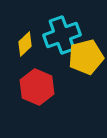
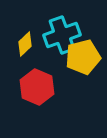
yellow pentagon: moved 3 px left
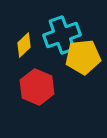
yellow diamond: moved 1 px left, 1 px down
yellow pentagon: rotated 8 degrees clockwise
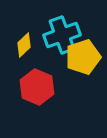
yellow pentagon: rotated 12 degrees counterclockwise
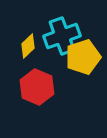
cyan cross: moved 1 px down
yellow diamond: moved 4 px right, 1 px down
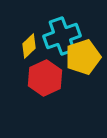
yellow diamond: moved 1 px right
red hexagon: moved 8 px right, 9 px up; rotated 12 degrees clockwise
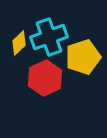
cyan cross: moved 13 px left, 1 px down
yellow diamond: moved 10 px left, 3 px up
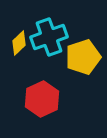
red hexagon: moved 3 px left, 21 px down
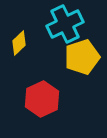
cyan cross: moved 16 px right, 13 px up; rotated 6 degrees counterclockwise
yellow pentagon: moved 1 px left
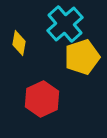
cyan cross: rotated 15 degrees counterclockwise
yellow diamond: rotated 35 degrees counterclockwise
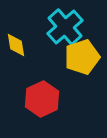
cyan cross: moved 3 px down
yellow diamond: moved 3 px left, 2 px down; rotated 20 degrees counterclockwise
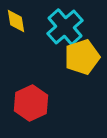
yellow diamond: moved 24 px up
red hexagon: moved 11 px left, 4 px down
